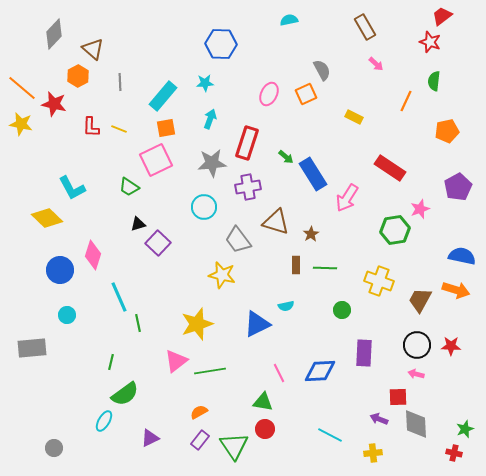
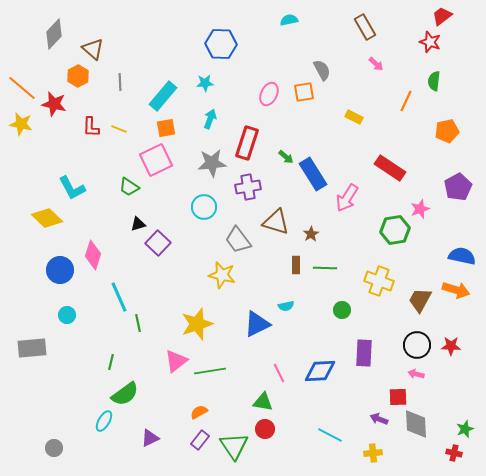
orange square at (306, 94): moved 2 px left, 2 px up; rotated 15 degrees clockwise
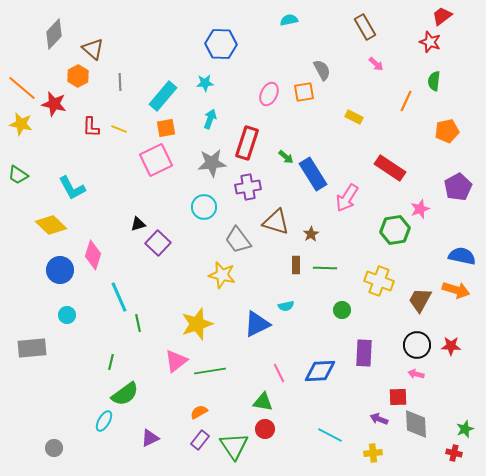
green trapezoid at (129, 187): moved 111 px left, 12 px up
yellow diamond at (47, 218): moved 4 px right, 7 px down
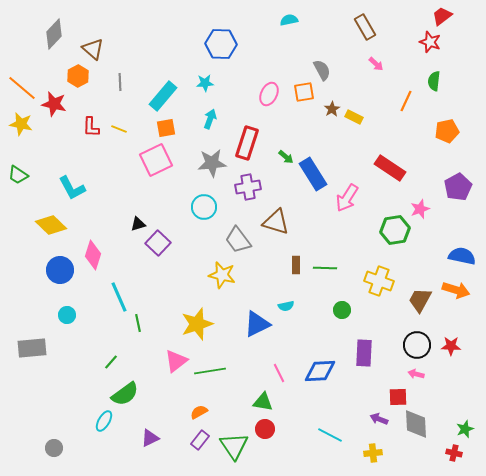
brown star at (311, 234): moved 21 px right, 125 px up
green line at (111, 362): rotated 28 degrees clockwise
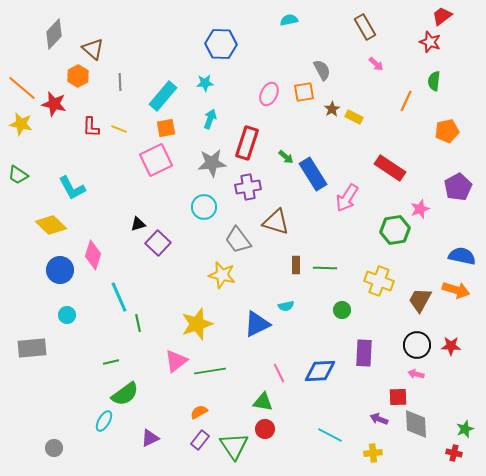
green line at (111, 362): rotated 35 degrees clockwise
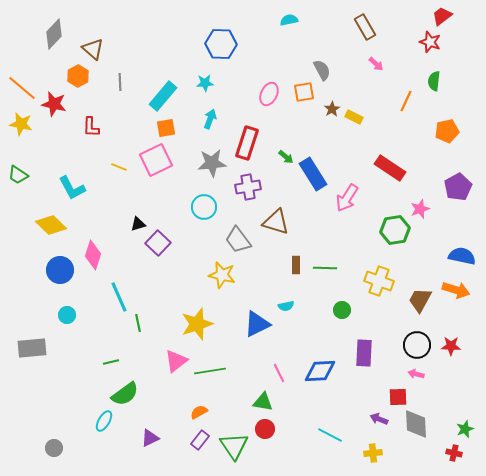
yellow line at (119, 129): moved 38 px down
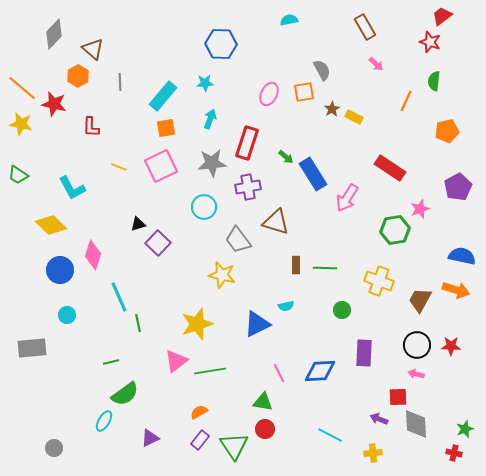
pink square at (156, 160): moved 5 px right, 6 px down
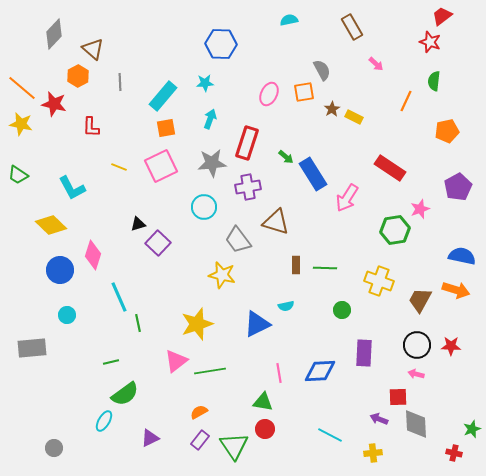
brown rectangle at (365, 27): moved 13 px left
pink line at (279, 373): rotated 18 degrees clockwise
green star at (465, 429): moved 7 px right
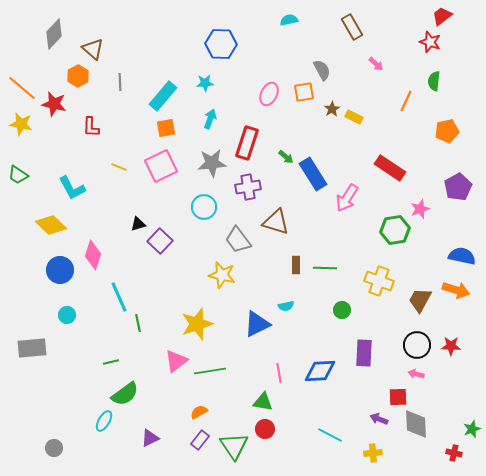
purple square at (158, 243): moved 2 px right, 2 px up
